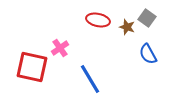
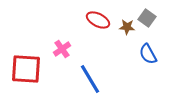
red ellipse: rotated 15 degrees clockwise
brown star: rotated 14 degrees counterclockwise
pink cross: moved 2 px right, 1 px down
red square: moved 6 px left, 2 px down; rotated 8 degrees counterclockwise
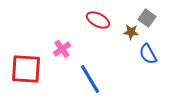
brown star: moved 4 px right, 5 px down
